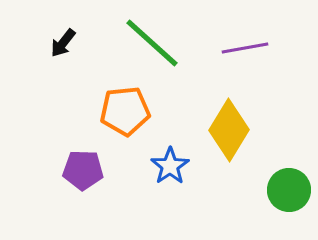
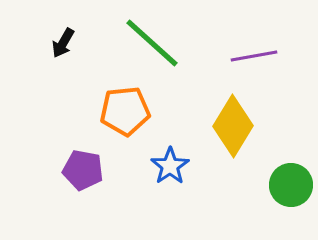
black arrow: rotated 8 degrees counterclockwise
purple line: moved 9 px right, 8 px down
yellow diamond: moved 4 px right, 4 px up
purple pentagon: rotated 9 degrees clockwise
green circle: moved 2 px right, 5 px up
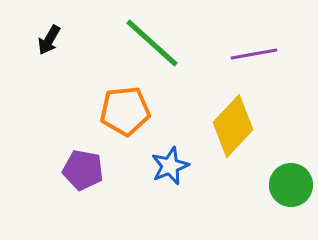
black arrow: moved 14 px left, 3 px up
purple line: moved 2 px up
yellow diamond: rotated 12 degrees clockwise
blue star: rotated 12 degrees clockwise
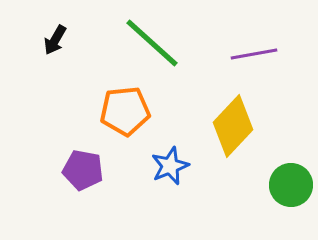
black arrow: moved 6 px right
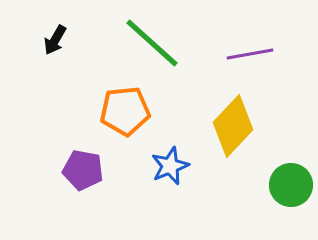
purple line: moved 4 px left
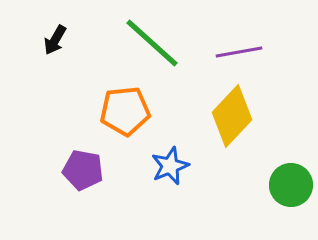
purple line: moved 11 px left, 2 px up
yellow diamond: moved 1 px left, 10 px up
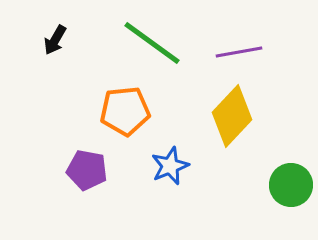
green line: rotated 6 degrees counterclockwise
purple pentagon: moved 4 px right
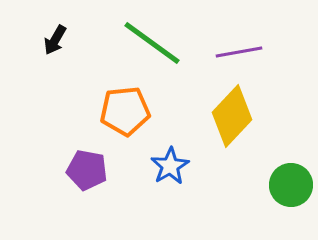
blue star: rotated 9 degrees counterclockwise
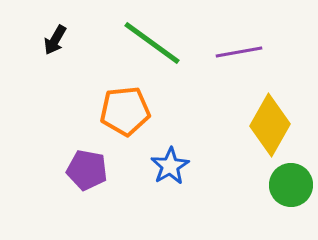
yellow diamond: moved 38 px right, 9 px down; rotated 14 degrees counterclockwise
